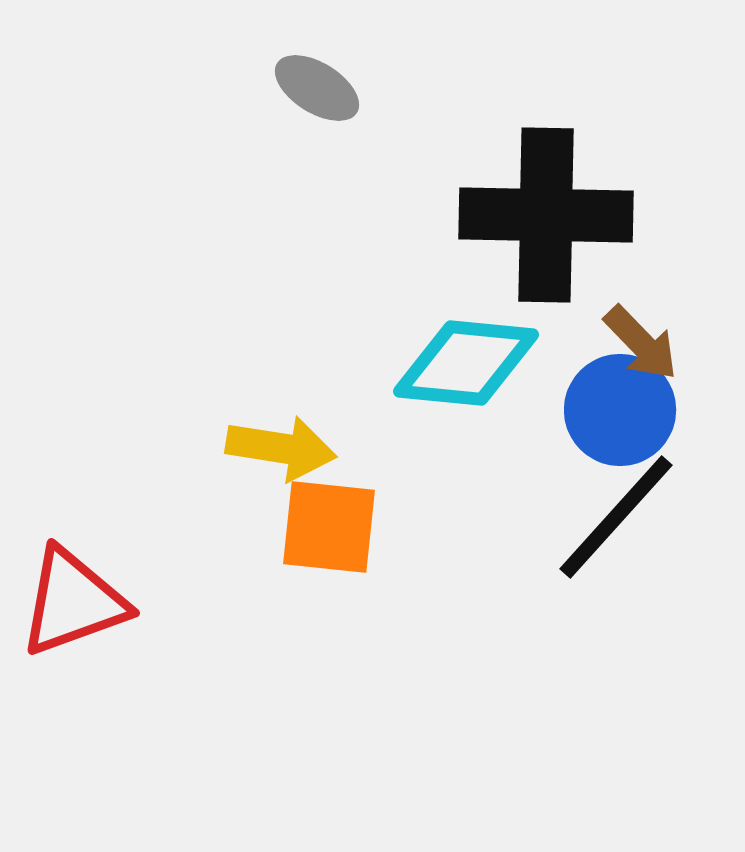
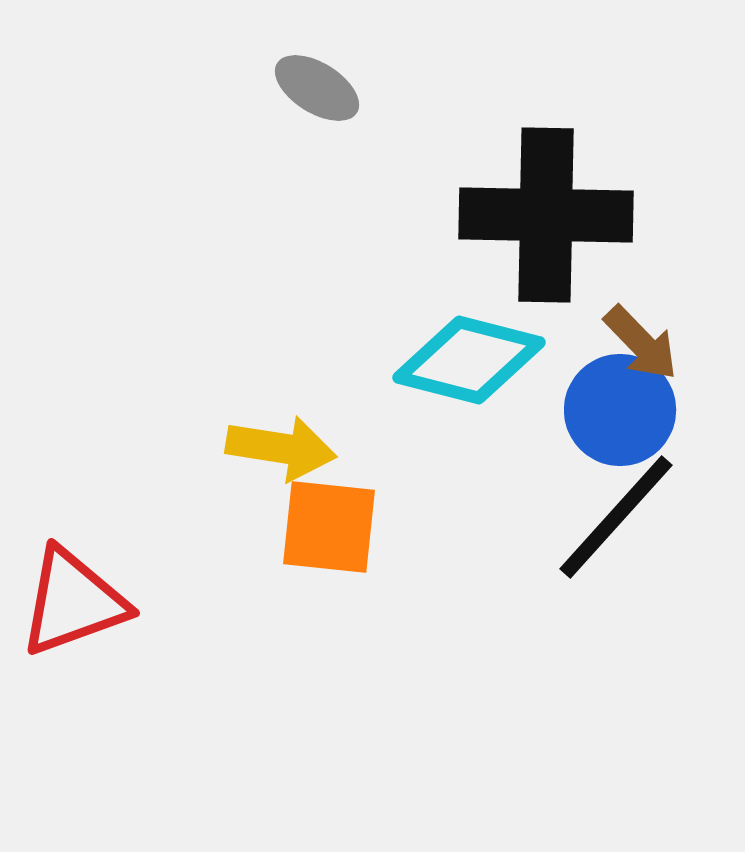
cyan diamond: moved 3 px right, 3 px up; rotated 9 degrees clockwise
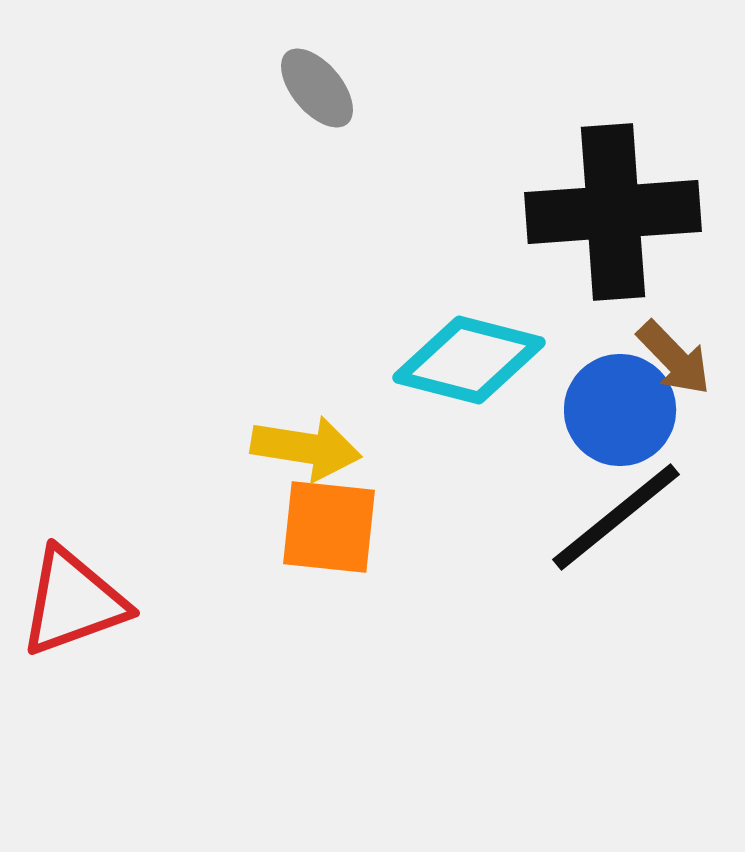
gray ellipse: rotated 18 degrees clockwise
black cross: moved 67 px right, 3 px up; rotated 5 degrees counterclockwise
brown arrow: moved 33 px right, 15 px down
yellow arrow: moved 25 px right
black line: rotated 9 degrees clockwise
